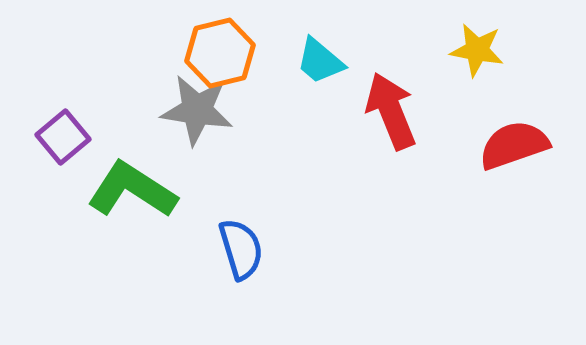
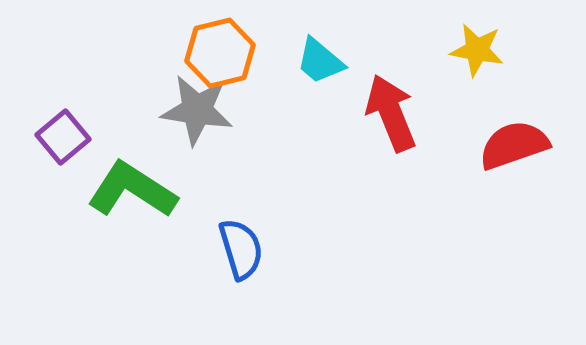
red arrow: moved 2 px down
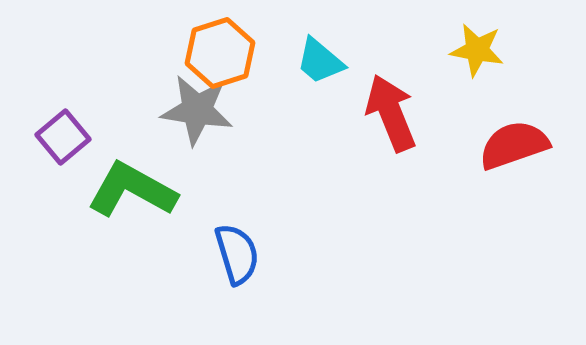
orange hexagon: rotated 4 degrees counterclockwise
green L-shape: rotated 4 degrees counterclockwise
blue semicircle: moved 4 px left, 5 px down
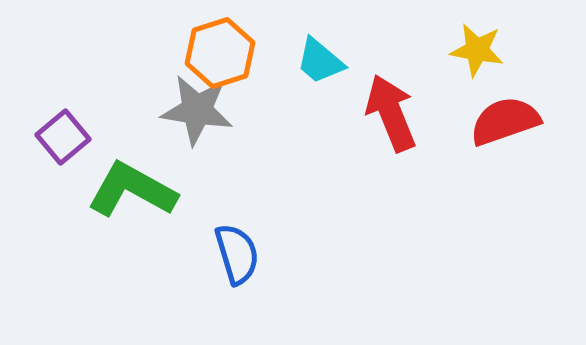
red semicircle: moved 9 px left, 24 px up
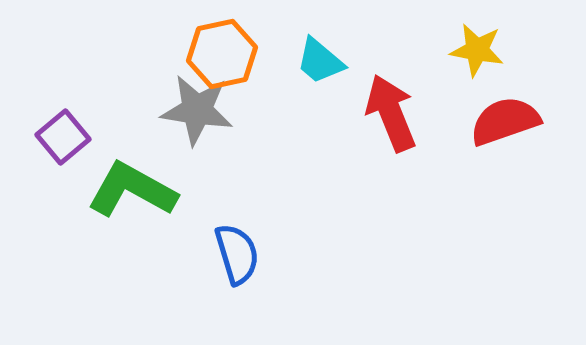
orange hexagon: moved 2 px right, 1 px down; rotated 6 degrees clockwise
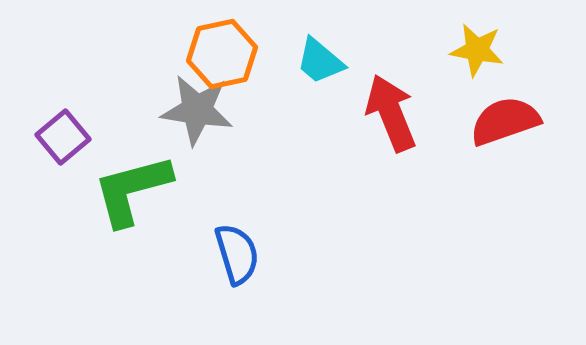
green L-shape: rotated 44 degrees counterclockwise
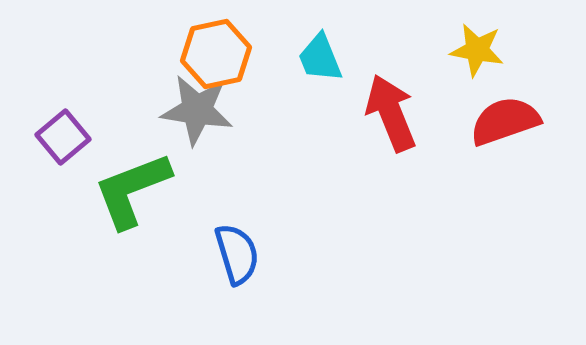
orange hexagon: moved 6 px left
cyan trapezoid: moved 3 px up; rotated 28 degrees clockwise
green L-shape: rotated 6 degrees counterclockwise
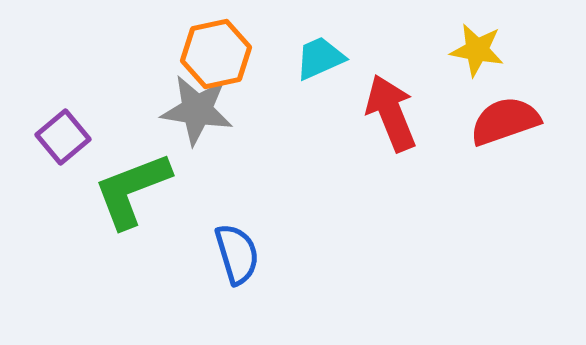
cyan trapezoid: rotated 88 degrees clockwise
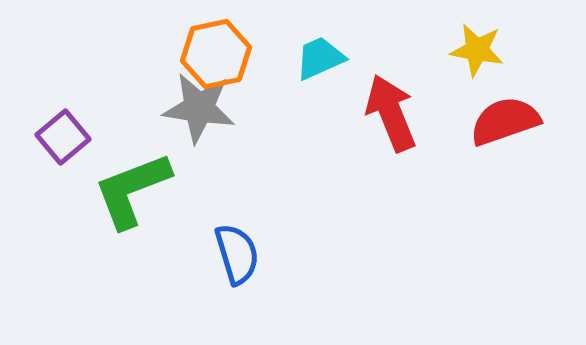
gray star: moved 2 px right, 2 px up
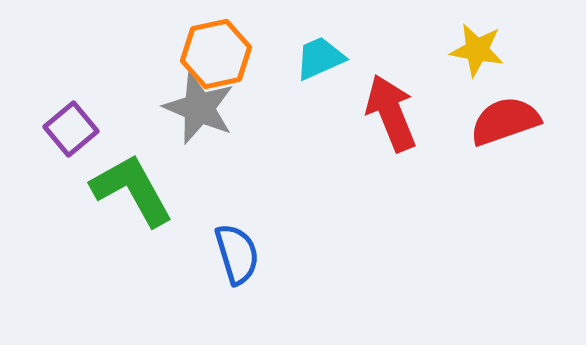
gray star: rotated 14 degrees clockwise
purple square: moved 8 px right, 8 px up
green L-shape: rotated 82 degrees clockwise
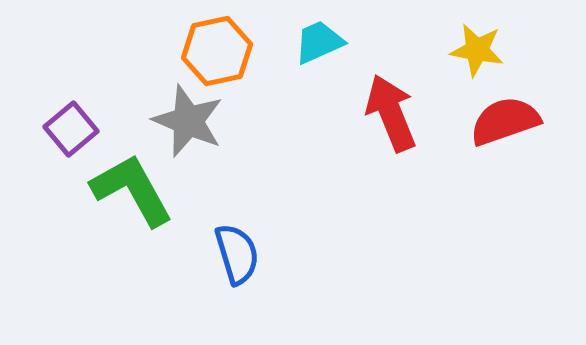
orange hexagon: moved 1 px right, 3 px up
cyan trapezoid: moved 1 px left, 16 px up
gray star: moved 11 px left, 13 px down
